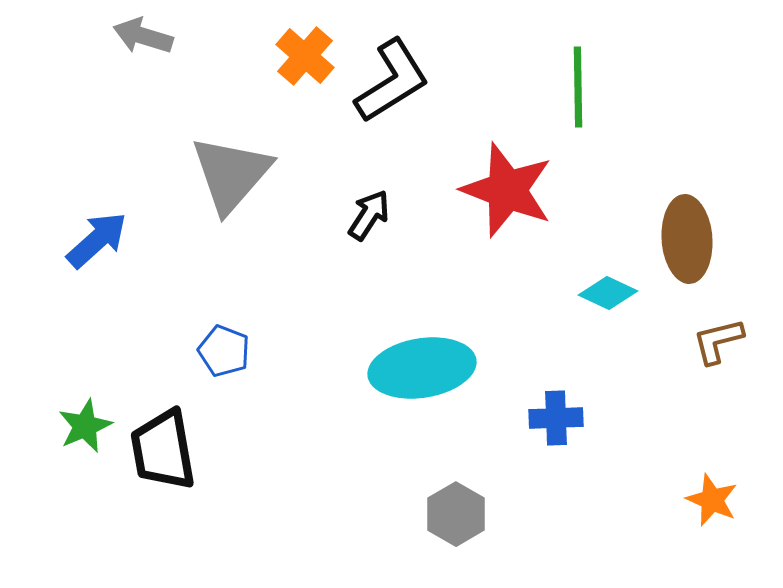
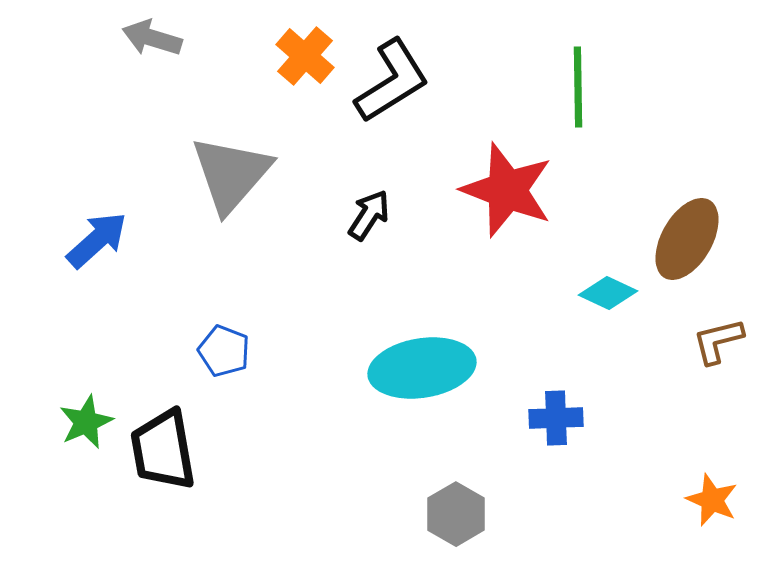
gray arrow: moved 9 px right, 2 px down
brown ellipse: rotated 34 degrees clockwise
green star: moved 1 px right, 4 px up
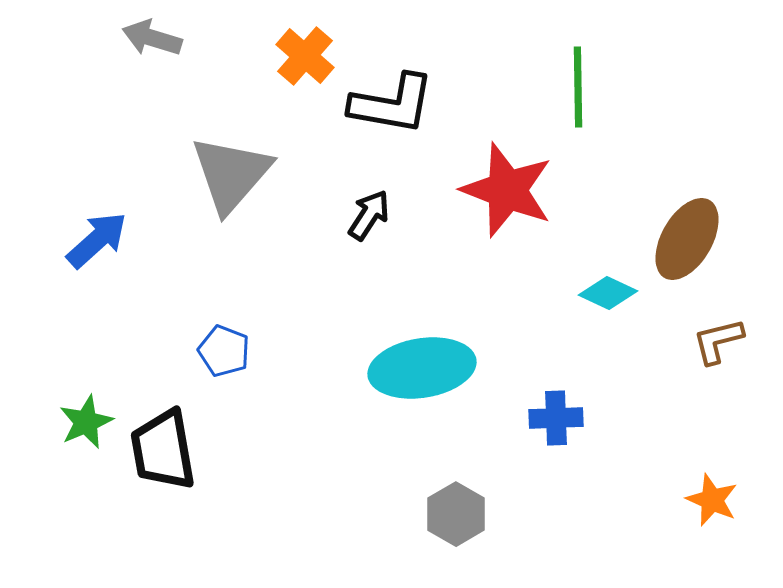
black L-shape: moved 23 px down; rotated 42 degrees clockwise
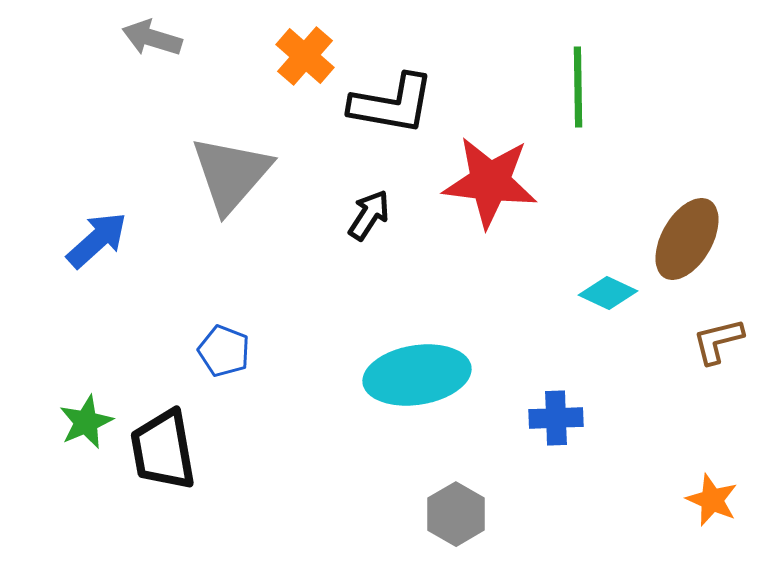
red star: moved 17 px left, 8 px up; rotated 14 degrees counterclockwise
cyan ellipse: moved 5 px left, 7 px down
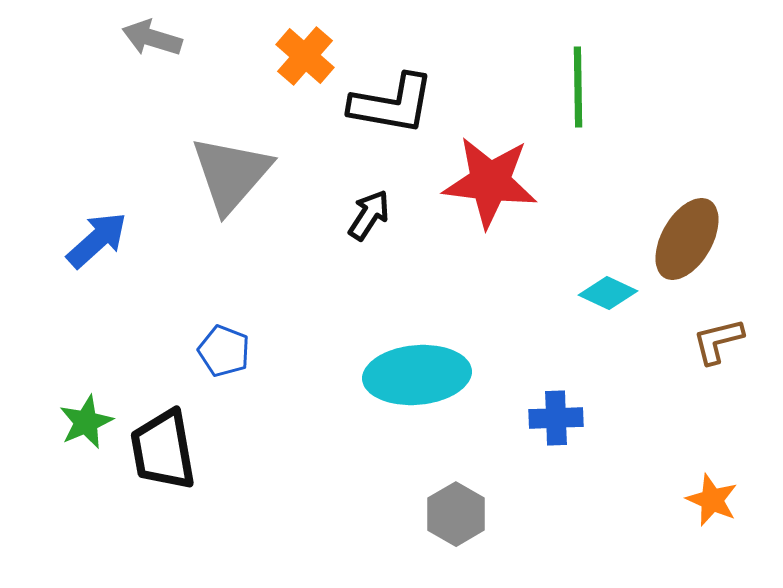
cyan ellipse: rotated 4 degrees clockwise
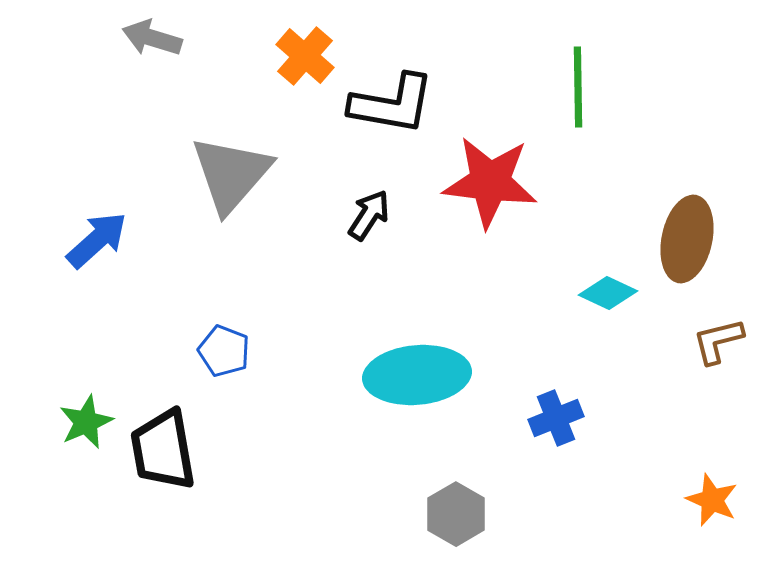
brown ellipse: rotated 18 degrees counterclockwise
blue cross: rotated 20 degrees counterclockwise
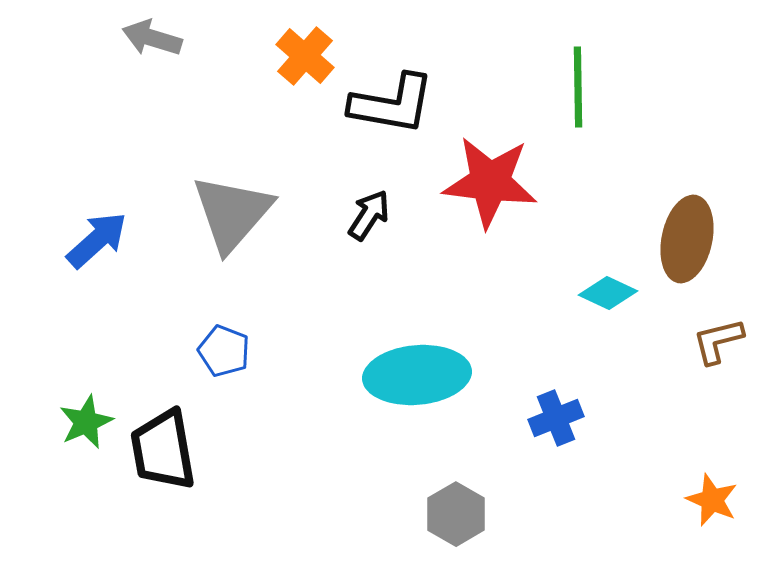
gray triangle: moved 1 px right, 39 px down
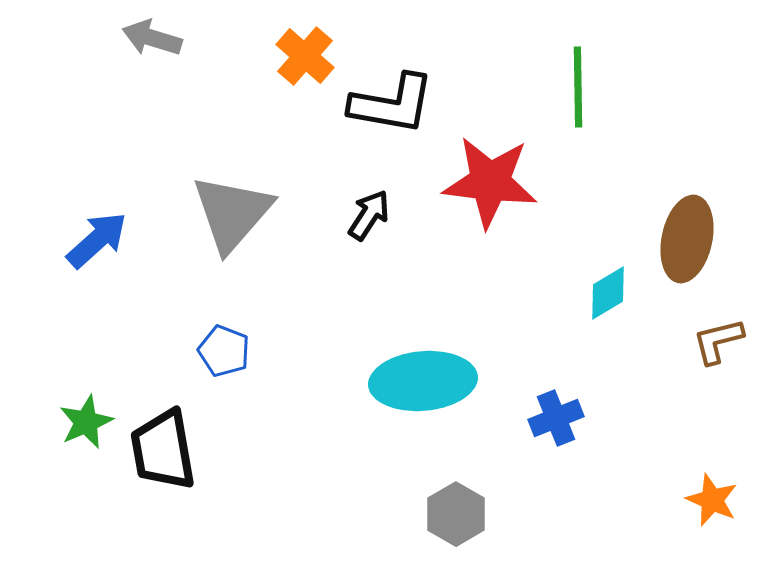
cyan diamond: rotated 56 degrees counterclockwise
cyan ellipse: moved 6 px right, 6 px down
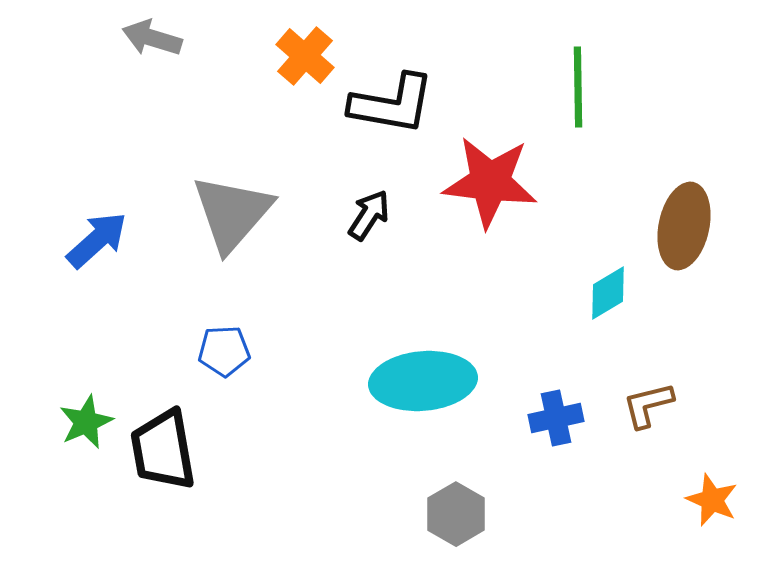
brown ellipse: moved 3 px left, 13 px up
brown L-shape: moved 70 px left, 64 px down
blue pentagon: rotated 24 degrees counterclockwise
blue cross: rotated 10 degrees clockwise
